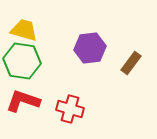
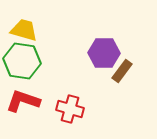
purple hexagon: moved 14 px right, 5 px down; rotated 8 degrees clockwise
brown rectangle: moved 9 px left, 8 px down
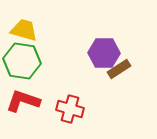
brown rectangle: moved 3 px left, 2 px up; rotated 20 degrees clockwise
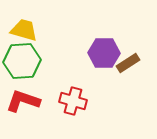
green hexagon: rotated 12 degrees counterclockwise
brown rectangle: moved 9 px right, 6 px up
red cross: moved 3 px right, 8 px up
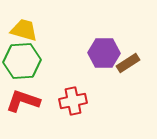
red cross: rotated 28 degrees counterclockwise
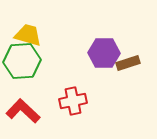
yellow trapezoid: moved 4 px right, 5 px down
brown rectangle: rotated 15 degrees clockwise
red L-shape: moved 10 px down; rotated 24 degrees clockwise
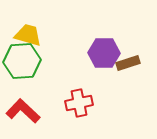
red cross: moved 6 px right, 2 px down
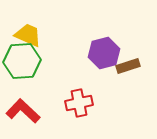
yellow trapezoid: rotated 8 degrees clockwise
purple hexagon: rotated 16 degrees counterclockwise
brown rectangle: moved 3 px down
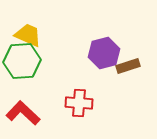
red cross: rotated 16 degrees clockwise
red L-shape: moved 2 px down
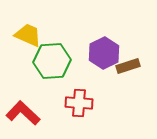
purple hexagon: rotated 12 degrees counterclockwise
green hexagon: moved 30 px right
